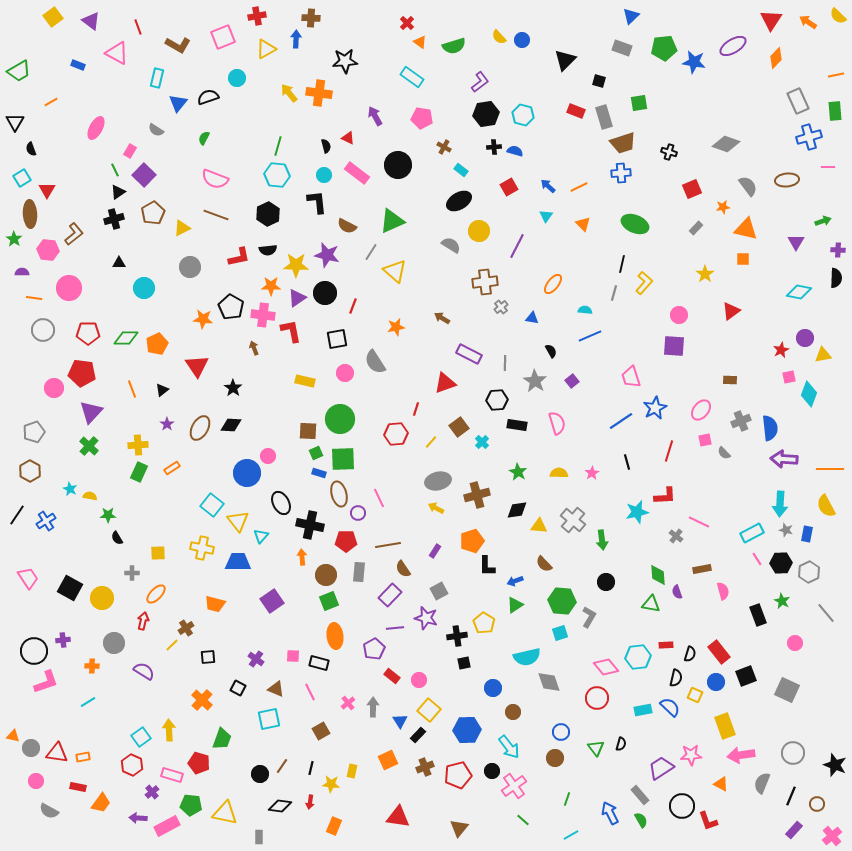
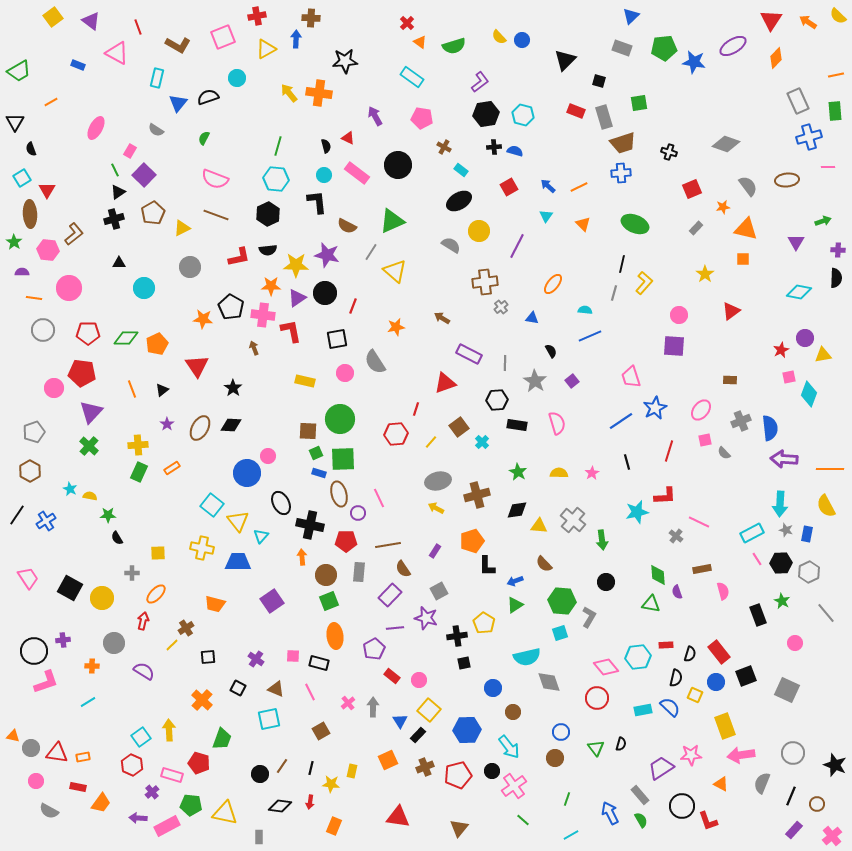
cyan hexagon at (277, 175): moved 1 px left, 4 px down
green star at (14, 239): moved 3 px down
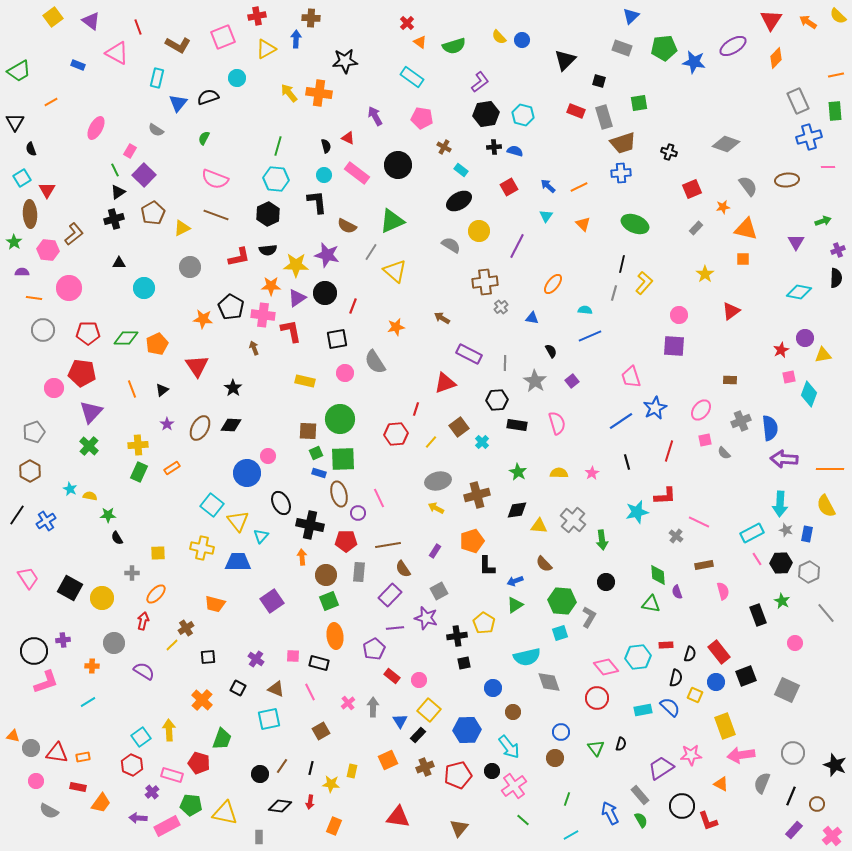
purple cross at (838, 250): rotated 24 degrees counterclockwise
brown rectangle at (702, 569): moved 2 px right, 4 px up
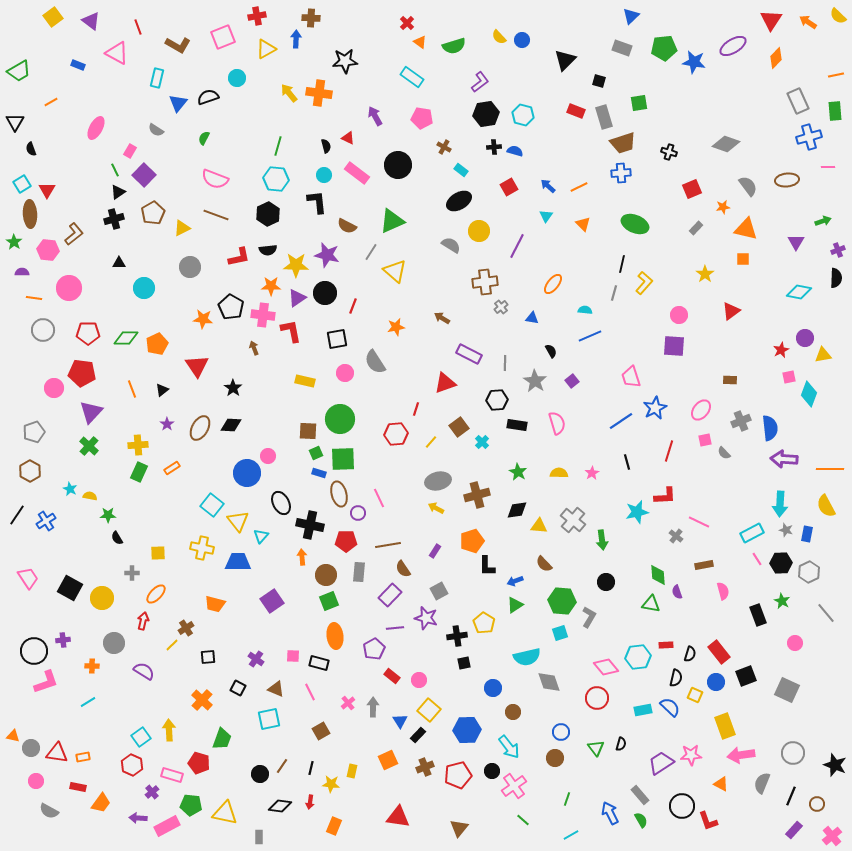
cyan square at (22, 178): moved 6 px down
purple trapezoid at (661, 768): moved 5 px up
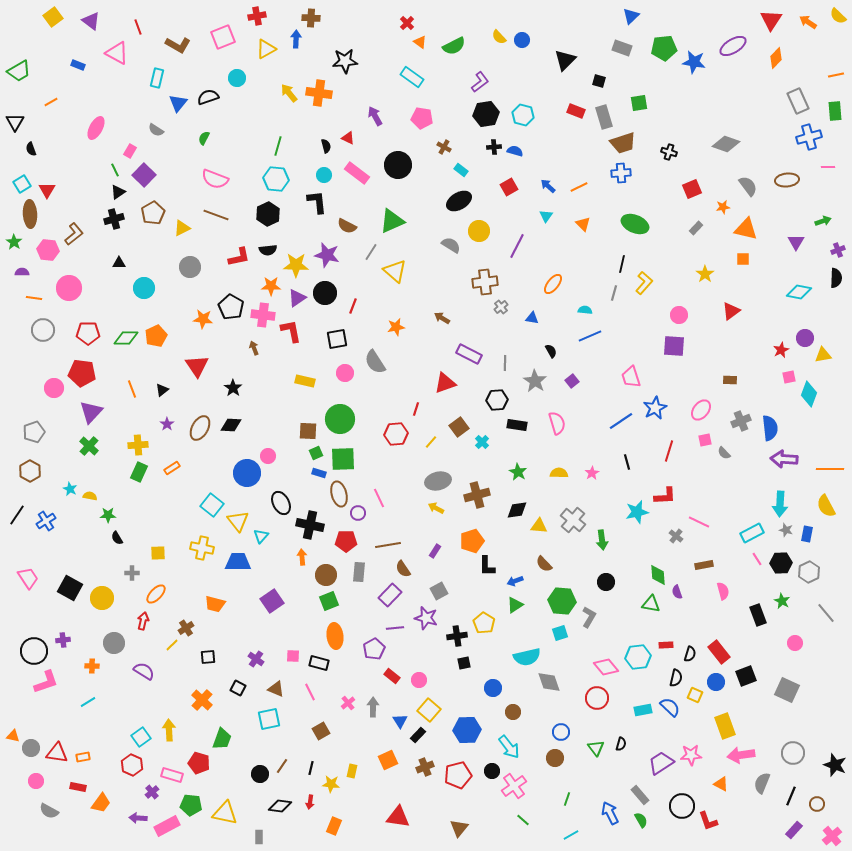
green semicircle at (454, 46): rotated 10 degrees counterclockwise
orange pentagon at (157, 344): moved 1 px left, 8 px up
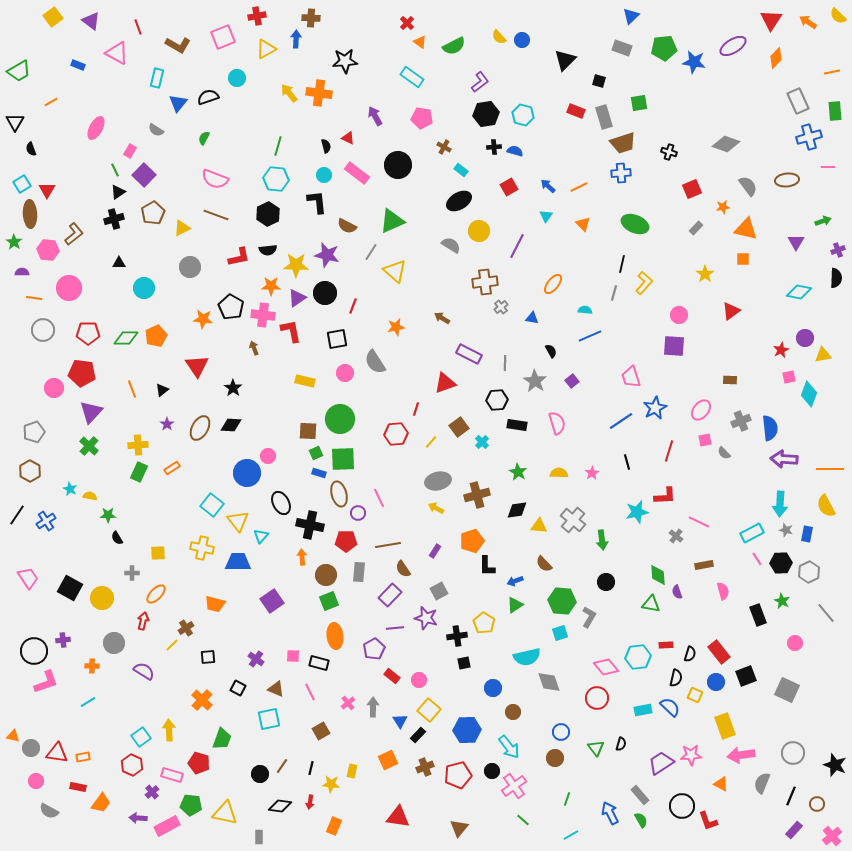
orange line at (836, 75): moved 4 px left, 3 px up
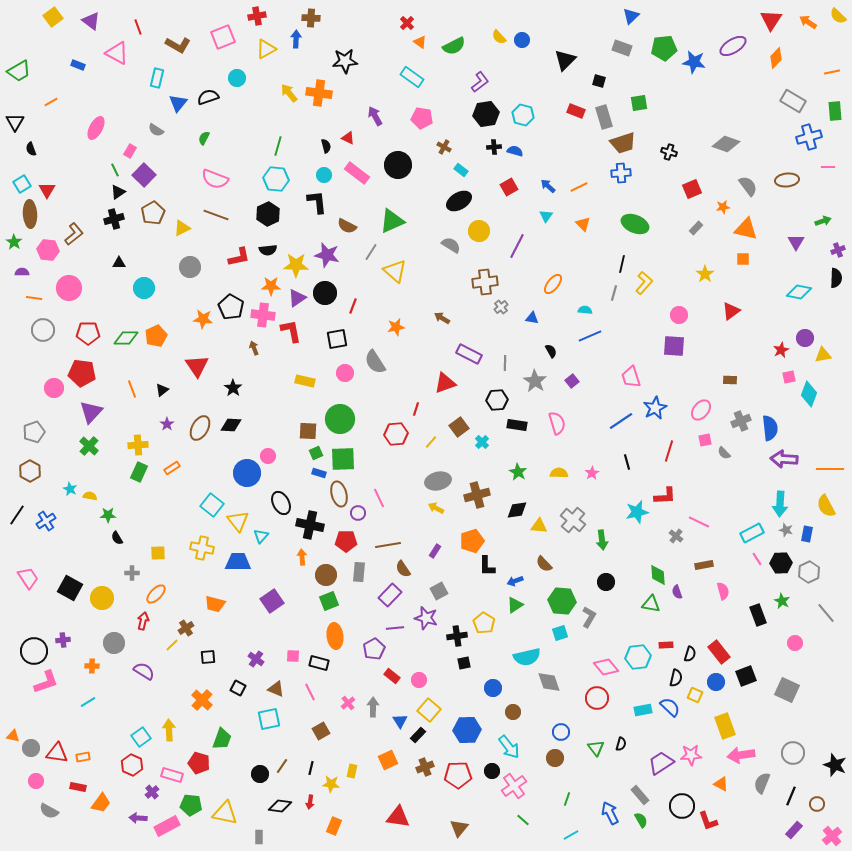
gray rectangle at (798, 101): moved 5 px left; rotated 35 degrees counterclockwise
red pentagon at (458, 775): rotated 12 degrees clockwise
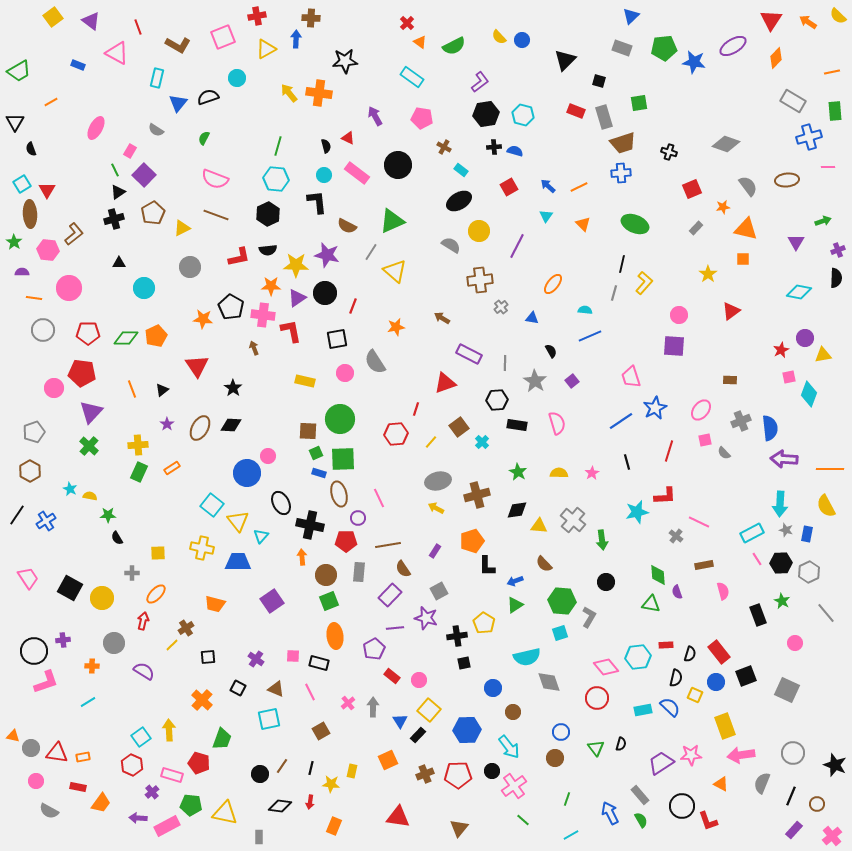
yellow star at (705, 274): moved 3 px right
brown cross at (485, 282): moved 5 px left, 2 px up
purple circle at (358, 513): moved 5 px down
brown cross at (425, 767): moved 7 px down
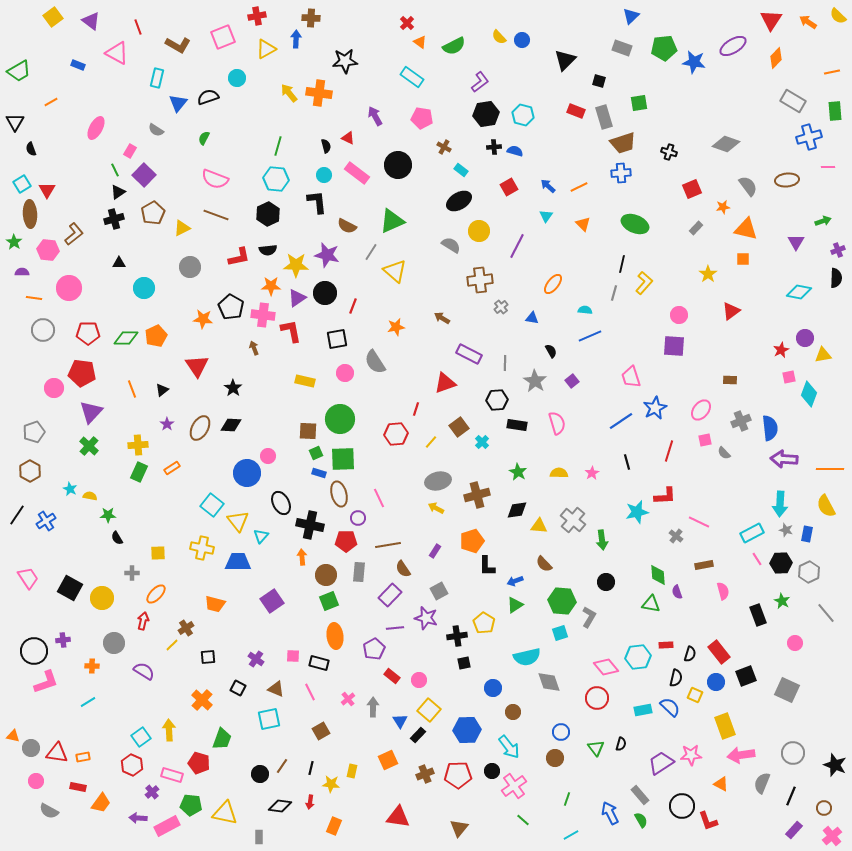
pink cross at (348, 703): moved 4 px up
brown circle at (817, 804): moved 7 px right, 4 px down
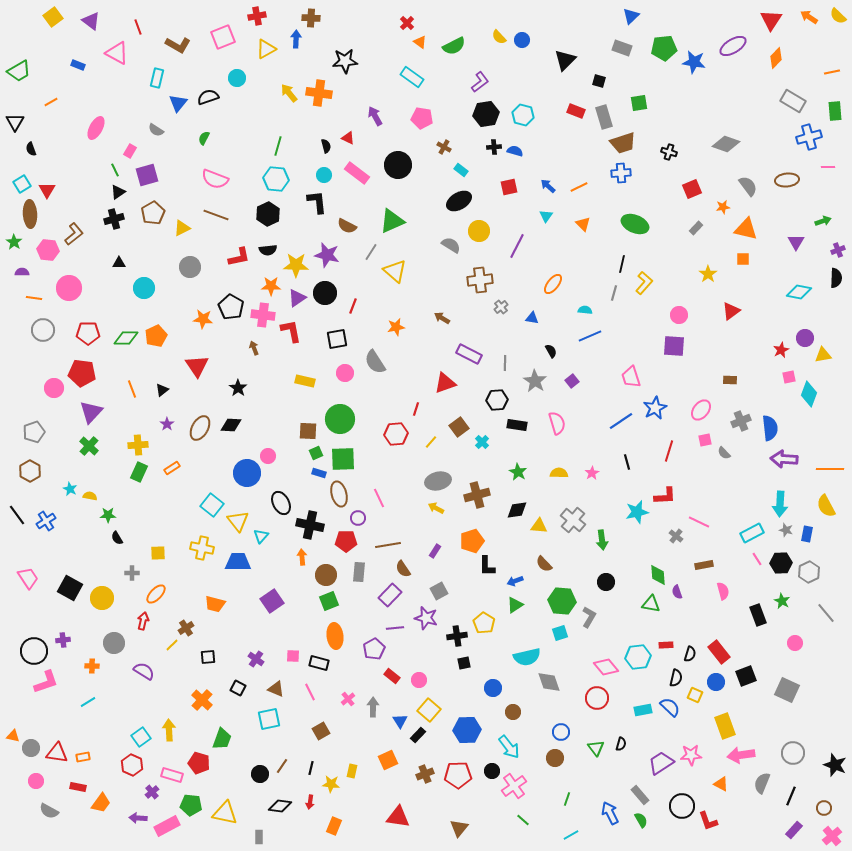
orange arrow at (808, 22): moved 1 px right, 5 px up
purple square at (144, 175): moved 3 px right; rotated 30 degrees clockwise
red square at (509, 187): rotated 18 degrees clockwise
black star at (233, 388): moved 5 px right
black line at (17, 515): rotated 70 degrees counterclockwise
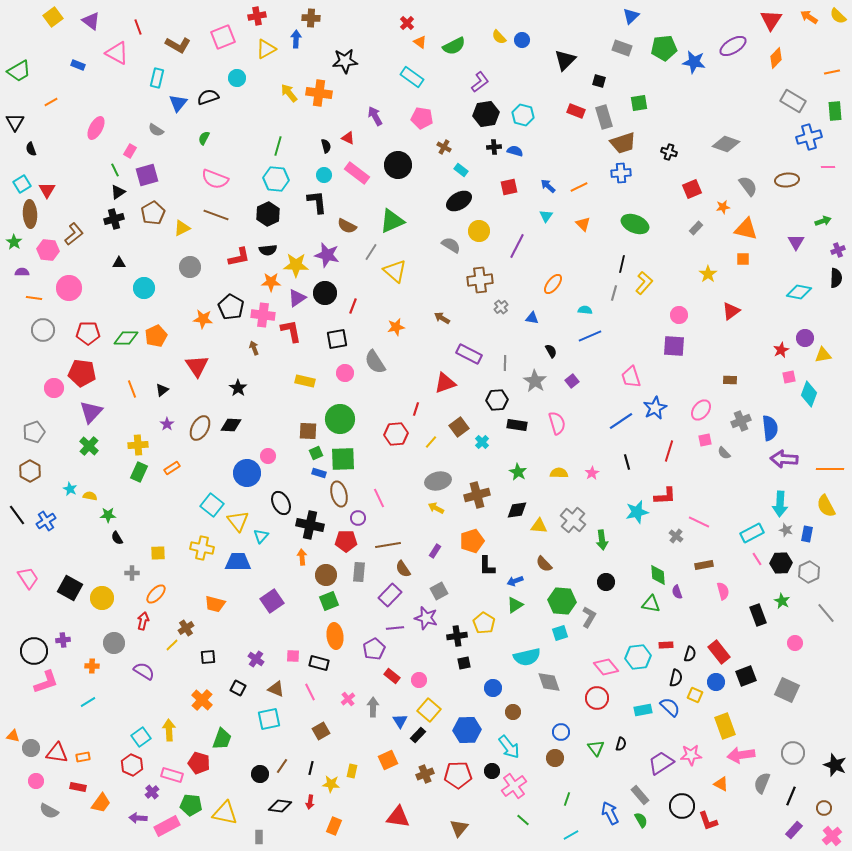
orange star at (271, 286): moved 4 px up
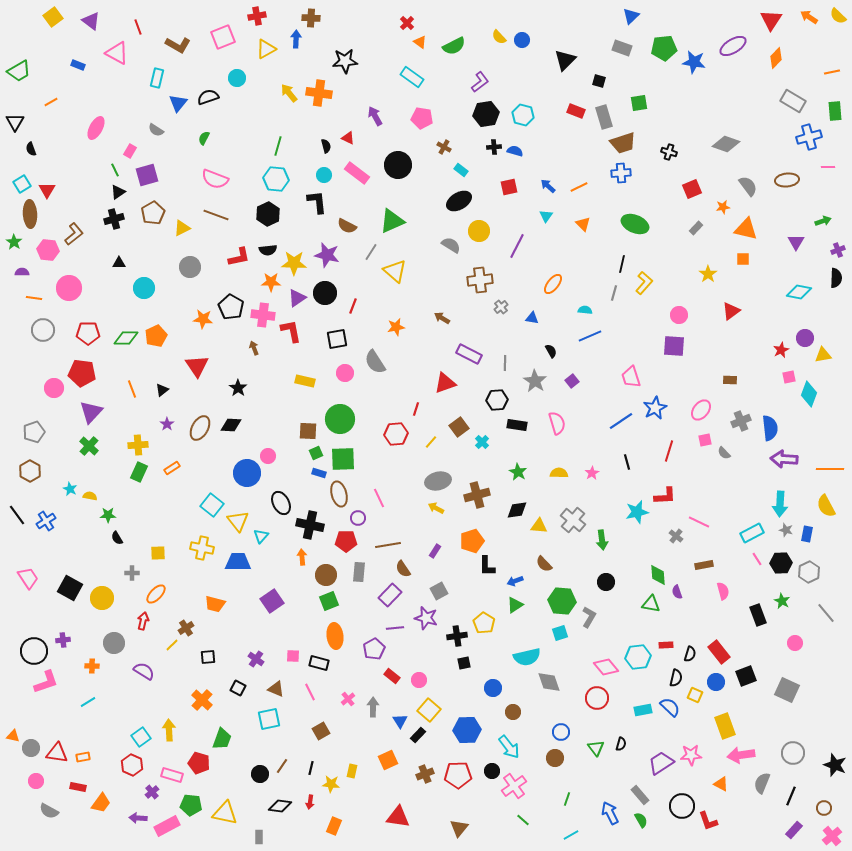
yellow star at (296, 265): moved 2 px left, 2 px up
